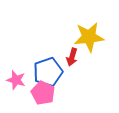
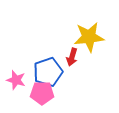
pink pentagon: moved 1 px left; rotated 25 degrees counterclockwise
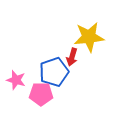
blue pentagon: moved 6 px right
pink pentagon: moved 1 px left, 1 px down
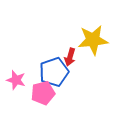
yellow star: moved 4 px right, 3 px down
red arrow: moved 2 px left
pink pentagon: moved 2 px right, 1 px up; rotated 15 degrees counterclockwise
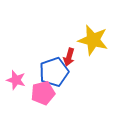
yellow star: rotated 20 degrees clockwise
red arrow: moved 1 px left
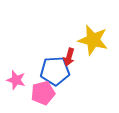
blue pentagon: moved 1 px right, 1 px up; rotated 16 degrees clockwise
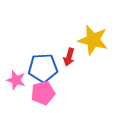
blue pentagon: moved 12 px left, 3 px up
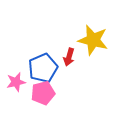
blue pentagon: rotated 20 degrees counterclockwise
pink star: moved 2 px down; rotated 30 degrees counterclockwise
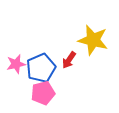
red arrow: moved 3 px down; rotated 18 degrees clockwise
blue pentagon: moved 2 px left
pink star: moved 18 px up
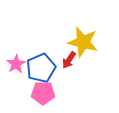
yellow star: moved 10 px left, 2 px down
pink star: rotated 18 degrees counterclockwise
pink pentagon: rotated 15 degrees clockwise
